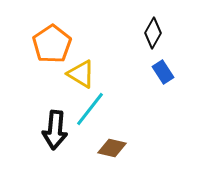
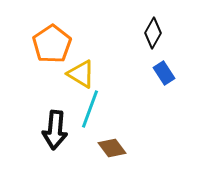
blue rectangle: moved 1 px right, 1 px down
cyan line: rotated 18 degrees counterclockwise
brown diamond: rotated 40 degrees clockwise
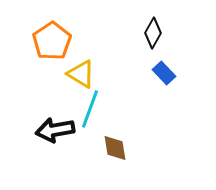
orange pentagon: moved 3 px up
blue rectangle: rotated 10 degrees counterclockwise
black arrow: rotated 75 degrees clockwise
brown diamond: moved 3 px right; rotated 28 degrees clockwise
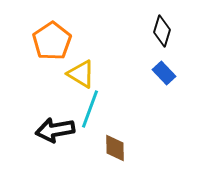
black diamond: moved 9 px right, 2 px up; rotated 12 degrees counterclockwise
brown diamond: rotated 8 degrees clockwise
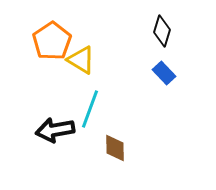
yellow triangle: moved 14 px up
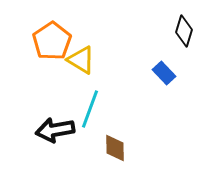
black diamond: moved 22 px right
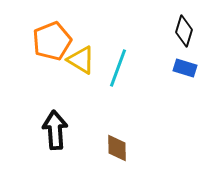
orange pentagon: rotated 12 degrees clockwise
blue rectangle: moved 21 px right, 5 px up; rotated 30 degrees counterclockwise
cyan line: moved 28 px right, 41 px up
black arrow: rotated 96 degrees clockwise
brown diamond: moved 2 px right
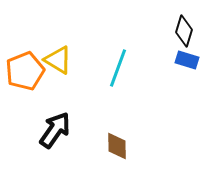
orange pentagon: moved 27 px left, 30 px down
yellow triangle: moved 23 px left
blue rectangle: moved 2 px right, 8 px up
black arrow: rotated 39 degrees clockwise
brown diamond: moved 2 px up
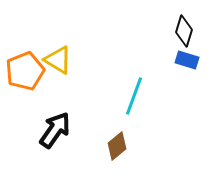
cyan line: moved 16 px right, 28 px down
brown diamond: rotated 52 degrees clockwise
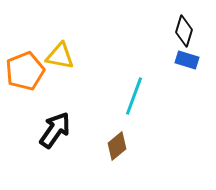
yellow triangle: moved 2 px right, 4 px up; rotated 20 degrees counterclockwise
